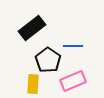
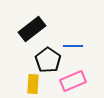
black rectangle: moved 1 px down
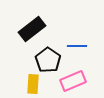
blue line: moved 4 px right
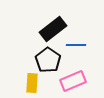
black rectangle: moved 21 px right
blue line: moved 1 px left, 1 px up
yellow rectangle: moved 1 px left, 1 px up
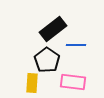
black pentagon: moved 1 px left
pink rectangle: moved 1 px down; rotated 30 degrees clockwise
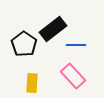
black pentagon: moved 23 px left, 16 px up
pink rectangle: moved 6 px up; rotated 40 degrees clockwise
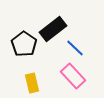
blue line: moved 1 px left, 3 px down; rotated 42 degrees clockwise
yellow rectangle: rotated 18 degrees counterclockwise
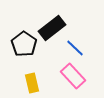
black rectangle: moved 1 px left, 1 px up
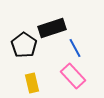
black rectangle: rotated 20 degrees clockwise
black pentagon: moved 1 px down
blue line: rotated 18 degrees clockwise
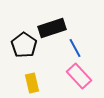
pink rectangle: moved 6 px right
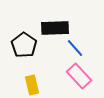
black rectangle: moved 3 px right; rotated 16 degrees clockwise
blue line: rotated 12 degrees counterclockwise
yellow rectangle: moved 2 px down
